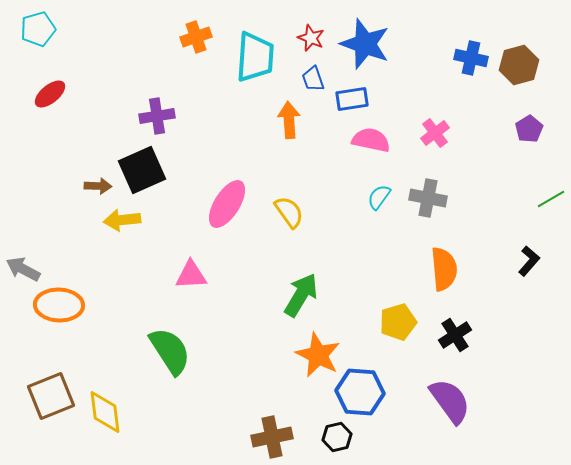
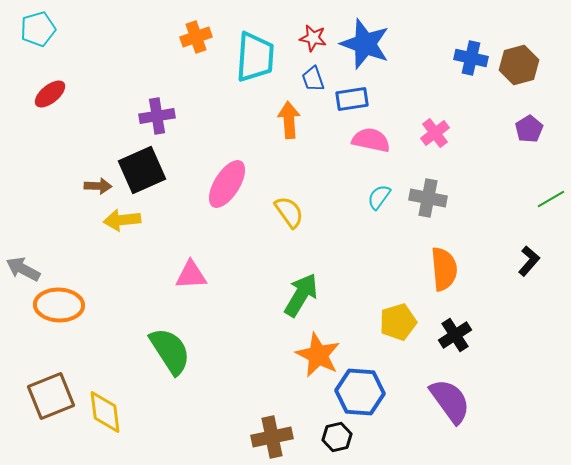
red star: moved 2 px right; rotated 12 degrees counterclockwise
pink ellipse: moved 20 px up
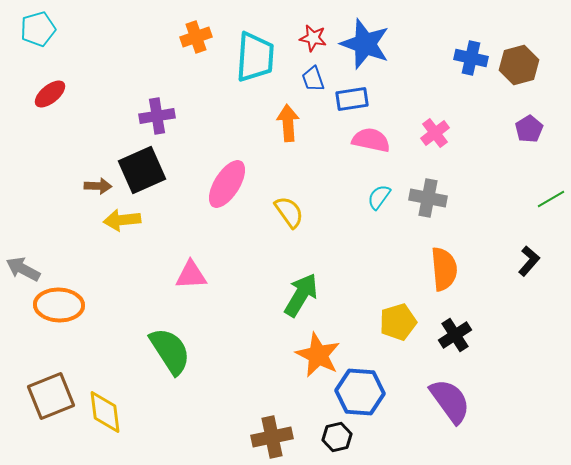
orange arrow: moved 1 px left, 3 px down
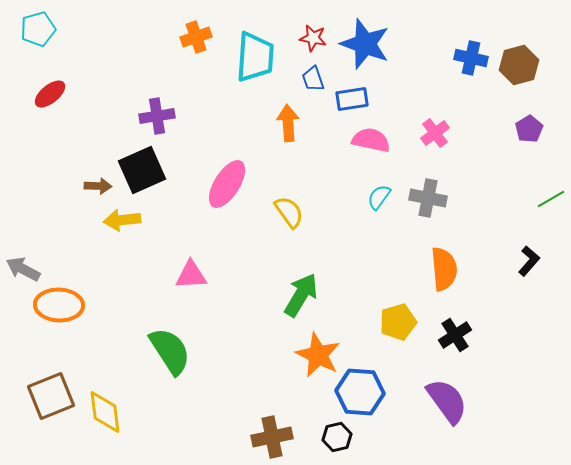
purple semicircle: moved 3 px left
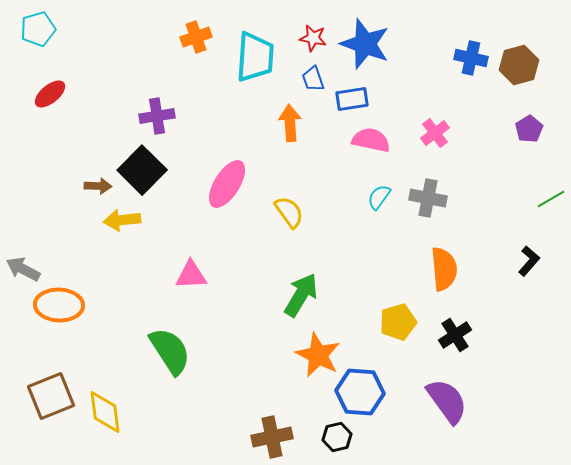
orange arrow: moved 2 px right
black square: rotated 21 degrees counterclockwise
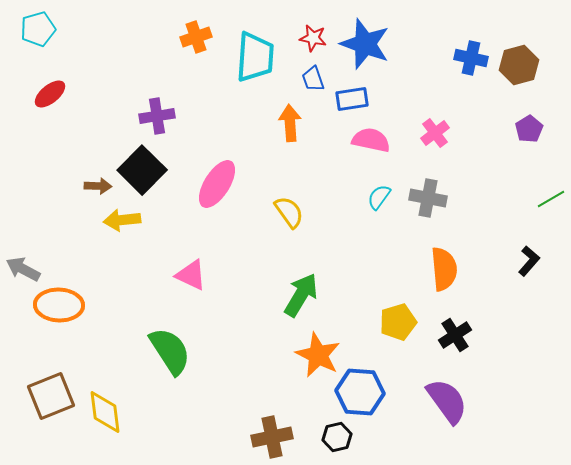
pink ellipse: moved 10 px left
pink triangle: rotated 28 degrees clockwise
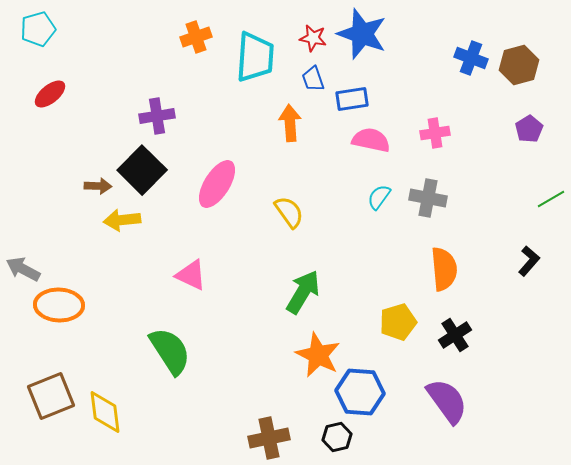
blue star: moved 3 px left, 10 px up
blue cross: rotated 8 degrees clockwise
pink cross: rotated 28 degrees clockwise
green arrow: moved 2 px right, 3 px up
brown cross: moved 3 px left, 1 px down
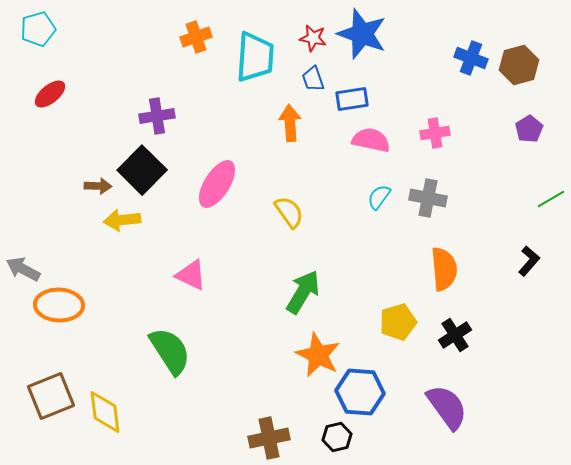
purple semicircle: moved 6 px down
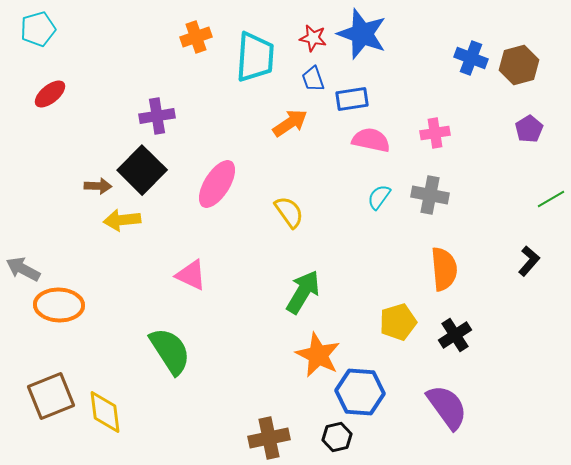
orange arrow: rotated 60 degrees clockwise
gray cross: moved 2 px right, 3 px up
